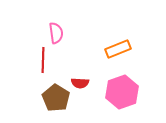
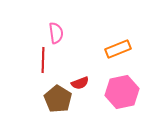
red semicircle: rotated 24 degrees counterclockwise
pink hexagon: rotated 8 degrees clockwise
brown pentagon: moved 2 px right, 1 px down
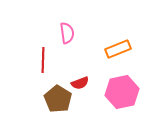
pink semicircle: moved 11 px right
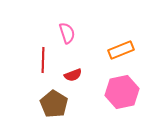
pink semicircle: rotated 10 degrees counterclockwise
orange rectangle: moved 3 px right, 1 px down
red semicircle: moved 7 px left, 8 px up
brown pentagon: moved 4 px left, 5 px down
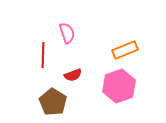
orange rectangle: moved 4 px right
red line: moved 5 px up
pink hexagon: moved 3 px left, 6 px up; rotated 8 degrees counterclockwise
brown pentagon: moved 1 px left, 2 px up
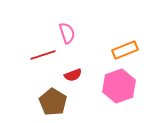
red line: rotated 70 degrees clockwise
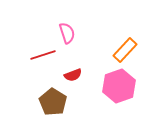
orange rectangle: rotated 25 degrees counterclockwise
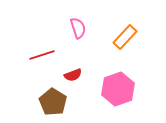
pink semicircle: moved 11 px right, 5 px up
orange rectangle: moved 13 px up
red line: moved 1 px left
pink hexagon: moved 1 px left, 3 px down
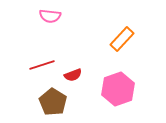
pink semicircle: moved 28 px left, 12 px up; rotated 115 degrees clockwise
orange rectangle: moved 3 px left, 2 px down
red line: moved 10 px down
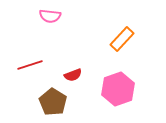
red line: moved 12 px left
